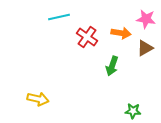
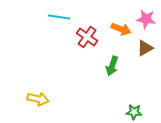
cyan line: rotated 20 degrees clockwise
orange arrow: moved 4 px up; rotated 12 degrees clockwise
green star: moved 1 px right, 1 px down
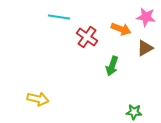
pink star: moved 2 px up
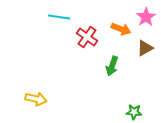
pink star: rotated 30 degrees clockwise
yellow arrow: moved 2 px left
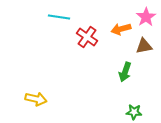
orange arrow: rotated 144 degrees clockwise
brown triangle: moved 1 px left, 2 px up; rotated 18 degrees clockwise
green arrow: moved 13 px right, 6 px down
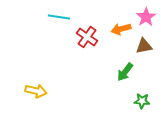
green arrow: rotated 18 degrees clockwise
yellow arrow: moved 8 px up
green star: moved 8 px right, 11 px up
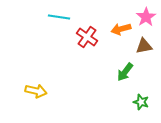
green star: moved 1 px left, 1 px down; rotated 14 degrees clockwise
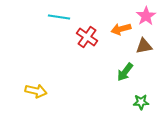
pink star: moved 1 px up
green star: rotated 21 degrees counterclockwise
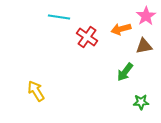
yellow arrow: rotated 135 degrees counterclockwise
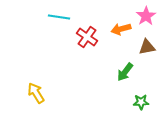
brown triangle: moved 3 px right, 1 px down
yellow arrow: moved 2 px down
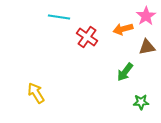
orange arrow: moved 2 px right
